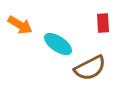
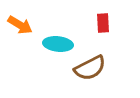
cyan ellipse: rotated 28 degrees counterclockwise
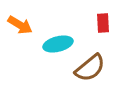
cyan ellipse: rotated 20 degrees counterclockwise
brown semicircle: rotated 12 degrees counterclockwise
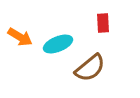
orange arrow: moved 12 px down
cyan ellipse: rotated 8 degrees counterclockwise
